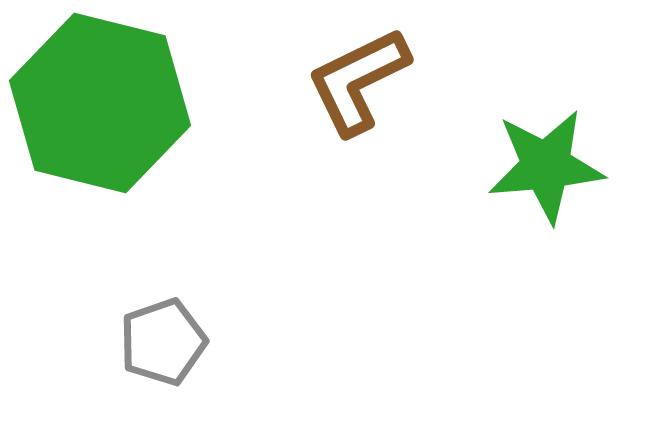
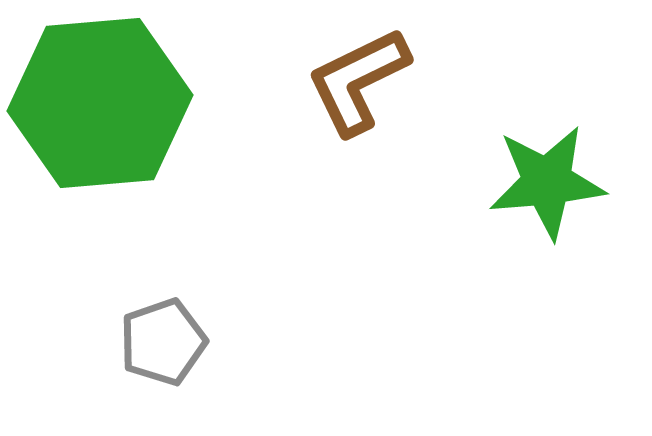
green hexagon: rotated 19 degrees counterclockwise
green star: moved 1 px right, 16 px down
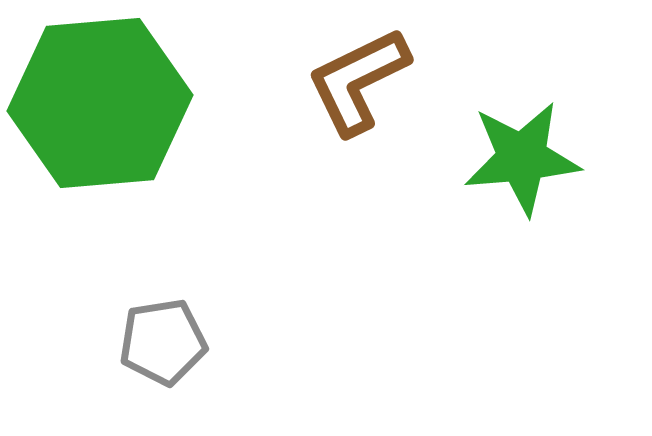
green star: moved 25 px left, 24 px up
gray pentagon: rotated 10 degrees clockwise
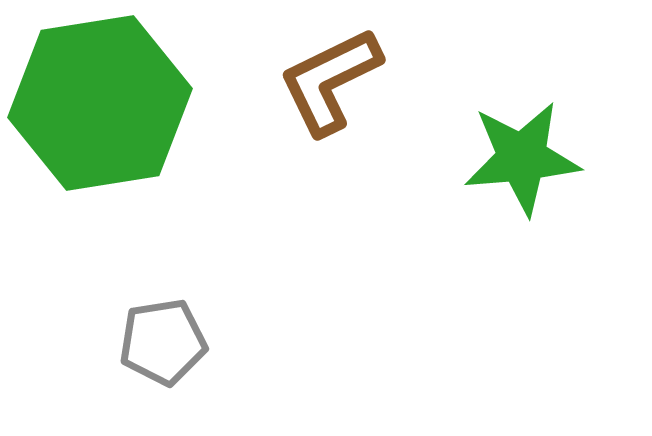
brown L-shape: moved 28 px left
green hexagon: rotated 4 degrees counterclockwise
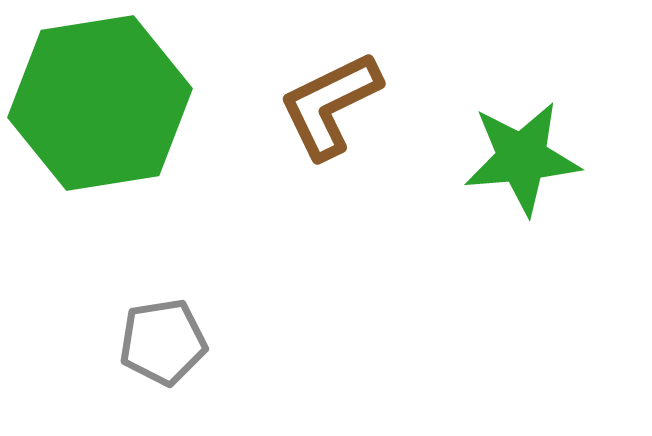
brown L-shape: moved 24 px down
